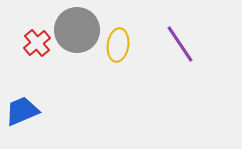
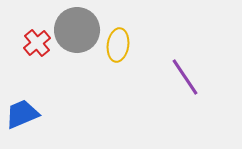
purple line: moved 5 px right, 33 px down
blue trapezoid: moved 3 px down
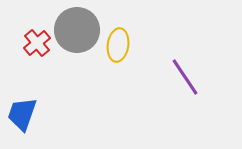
blue trapezoid: rotated 48 degrees counterclockwise
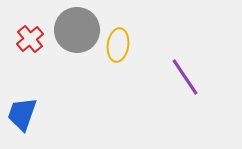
red cross: moved 7 px left, 4 px up
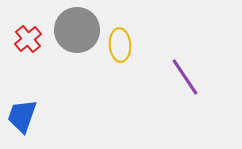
red cross: moved 2 px left
yellow ellipse: moved 2 px right; rotated 12 degrees counterclockwise
blue trapezoid: moved 2 px down
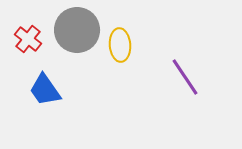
red cross: rotated 12 degrees counterclockwise
blue trapezoid: moved 23 px right, 26 px up; rotated 54 degrees counterclockwise
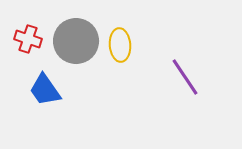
gray circle: moved 1 px left, 11 px down
red cross: rotated 20 degrees counterclockwise
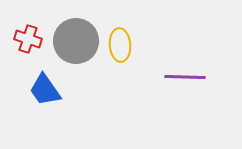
purple line: rotated 54 degrees counterclockwise
